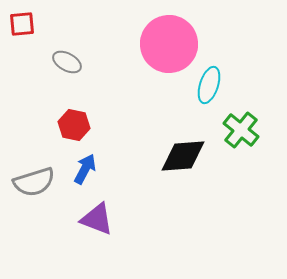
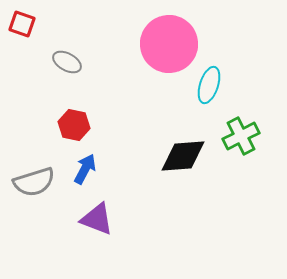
red square: rotated 24 degrees clockwise
green cross: moved 6 px down; rotated 24 degrees clockwise
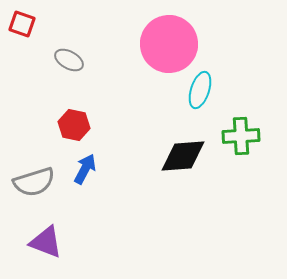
gray ellipse: moved 2 px right, 2 px up
cyan ellipse: moved 9 px left, 5 px down
green cross: rotated 24 degrees clockwise
purple triangle: moved 51 px left, 23 px down
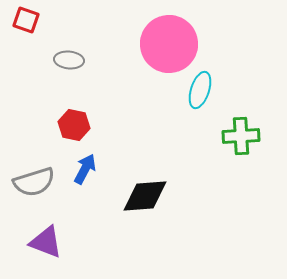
red square: moved 4 px right, 4 px up
gray ellipse: rotated 24 degrees counterclockwise
black diamond: moved 38 px left, 40 px down
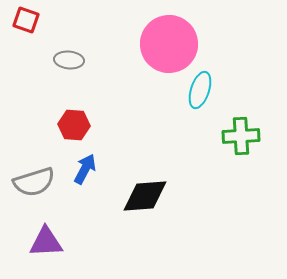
red hexagon: rotated 8 degrees counterclockwise
purple triangle: rotated 24 degrees counterclockwise
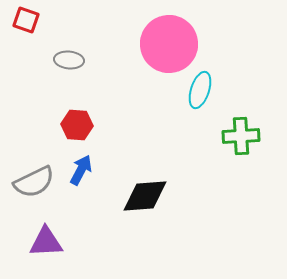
red hexagon: moved 3 px right
blue arrow: moved 4 px left, 1 px down
gray semicircle: rotated 9 degrees counterclockwise
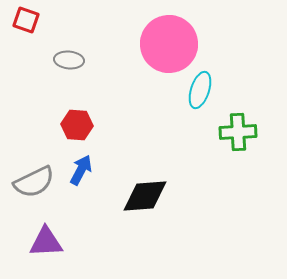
green cross: moved 3 px left, 4 px up
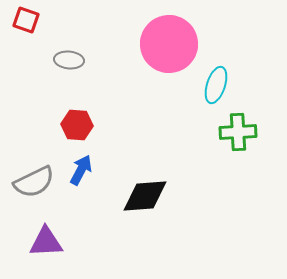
cyan ellipse: moved 16 px right, 5 px up
